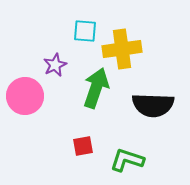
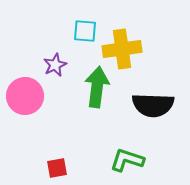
green arrow: moved 1 px right, 1 px up; rotated 12 degrees counterclockwise
red square: moved 26 px left, 22 px down
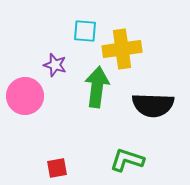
purple star: rotated 30 degrees counterclockwise
